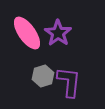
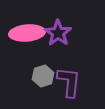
pink ellipse: rotated 60 degrees counterclockwise
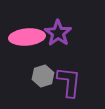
pink ellipse: moved 4 px down
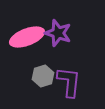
purple star: rotated 16 degrees counterclockwise
pink ellipse: rotated 16 degrees counterclockwise
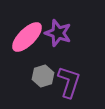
pink ellipse: rotated 24 degrees counterclockwise
purple L-shape: rotated 12 degrees clockwise
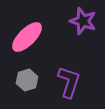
purple star: moved 25 px right, 12 px up
gray hexagon: moved 16 px left, 4 px down
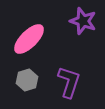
pink ellipse: moved 2 px right, 2 px down
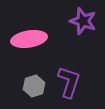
pink ellipse: rotated 36 degrees clockwise
gray hexagon: moved 7 px right, 6 px down
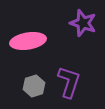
purple star: moved 2 px down
pink ellipse: moved 1 px left, 2 px down
